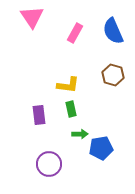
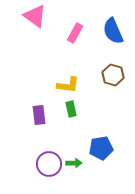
pink triangle: moved 3 px right, 1 px up; rotated 20 degrees counterclockwise
green arrow: moved 6 px left, 29 px down
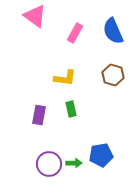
yellow L-shape: moved 3 px left, 7 px up
purple rectangle: rotated 18 degrees clockwise
blue pentagon: moved 7 px down
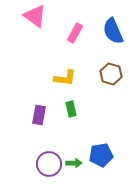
brown hexagon: moved 2 px left, 1 px up
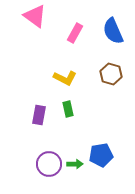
yellow L-shape: rotated 20 degrees clockwise
green rectangle: moved 3 px left
green arrow: moved 1 px right, 1 px down
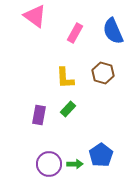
brown hexagon: moved 8 px left, 1 px up
yellow L-shape: rotated 60 degrees clockwise
green rectangle: rotated 56 degrees clockwise
blue pentagon: rotated 25 degrees counterclockwise
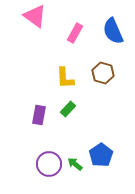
green arrow: rotated 140 degrees counterclockwise
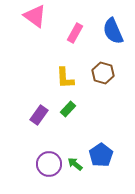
purple rectangle: rotated 24 degrees clockwise
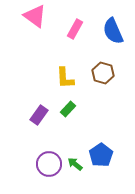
pink rectangle: moved 4 px up
